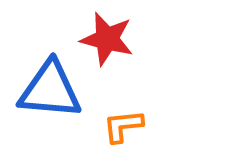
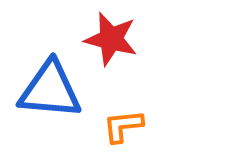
red star: moved 4 px right
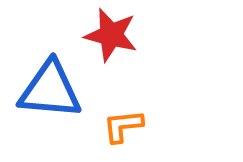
red star: moved 4 px up
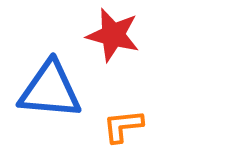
red star: moved 2 px right
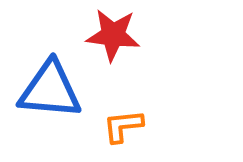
red star: rotated 8 degrees counterclockwise
